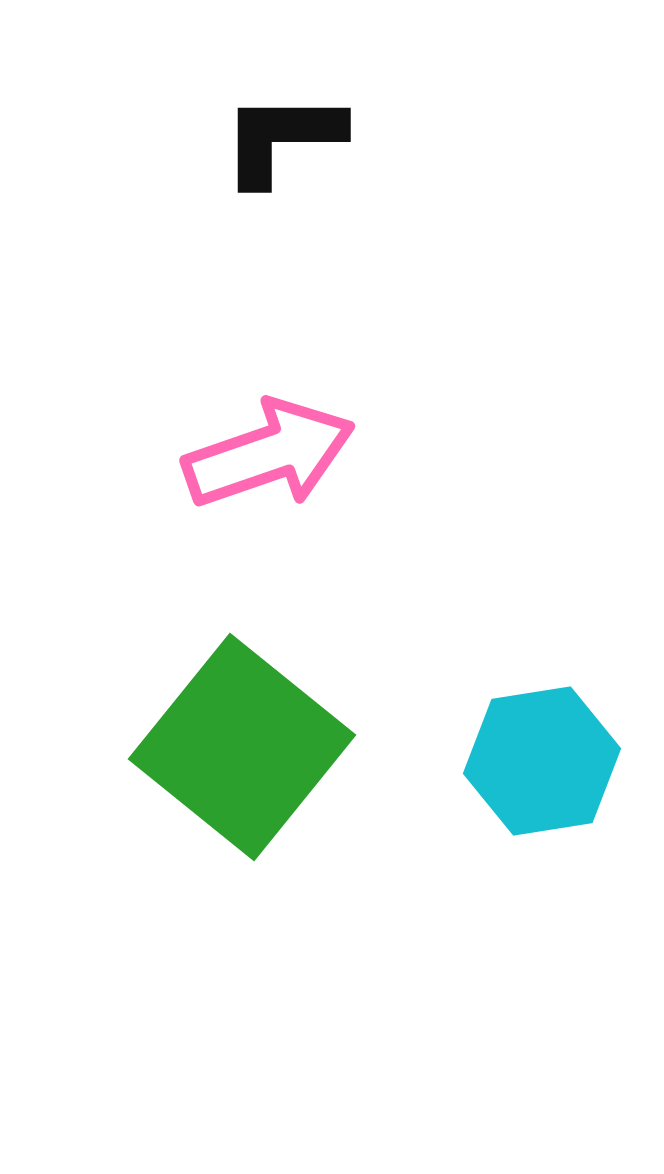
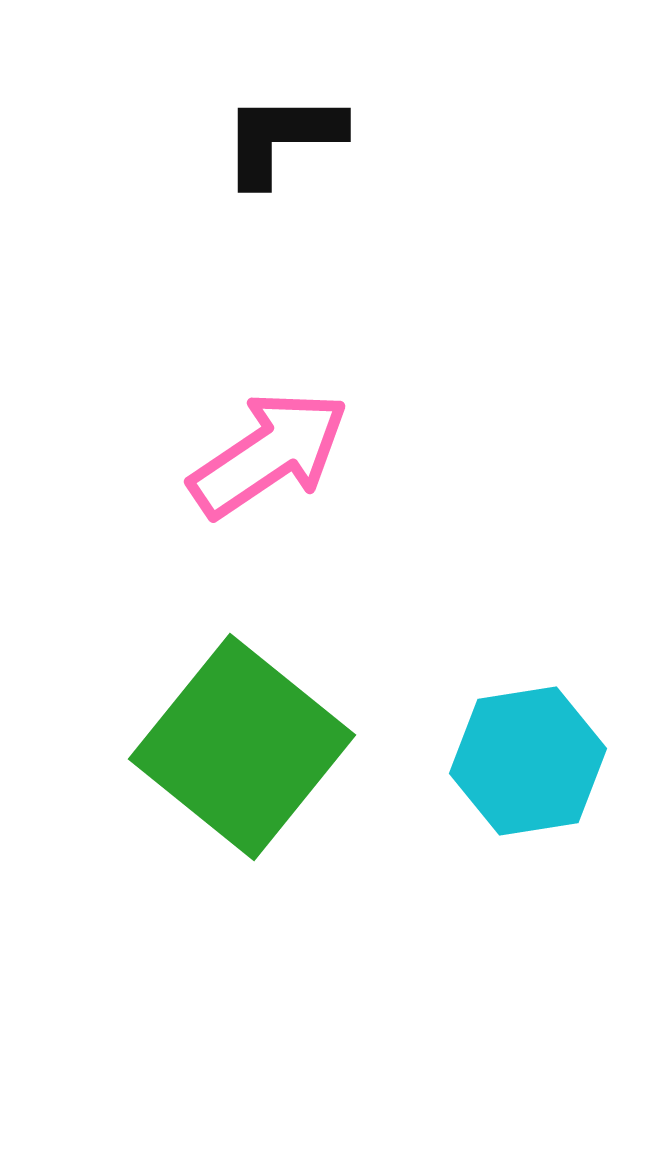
pink arrow: rotated 15 degrees counterclockwise
cyan hexagon: moved 14 px left
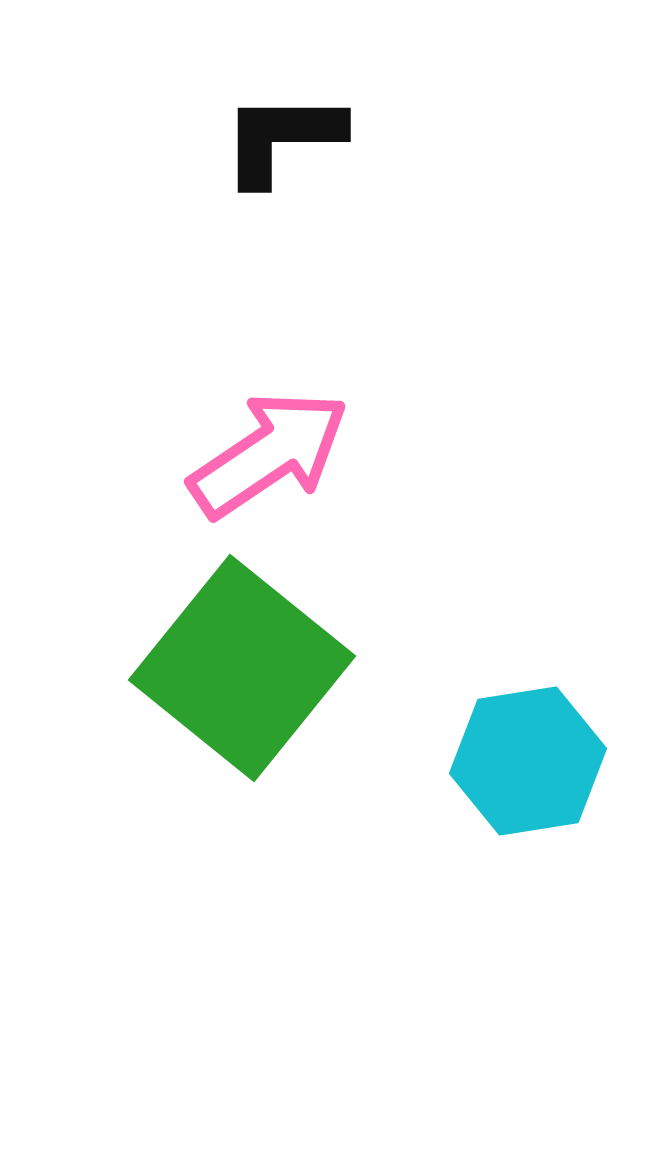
green square: moved 79 px up
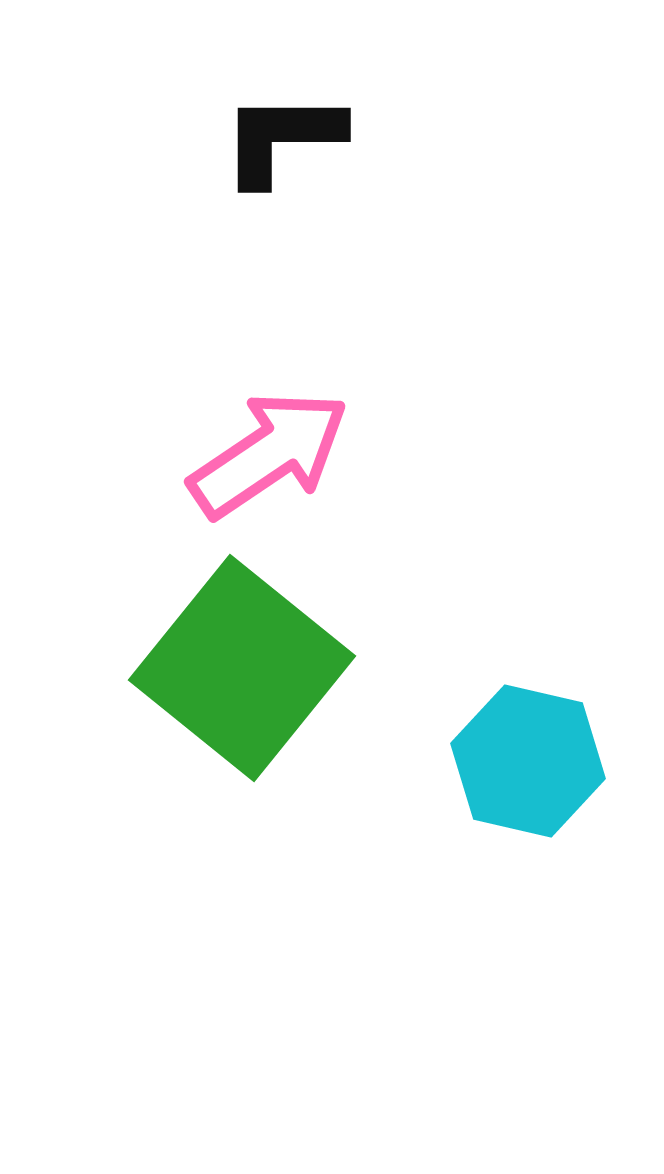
cyan hexagon: rotated 22 degrees clockwise
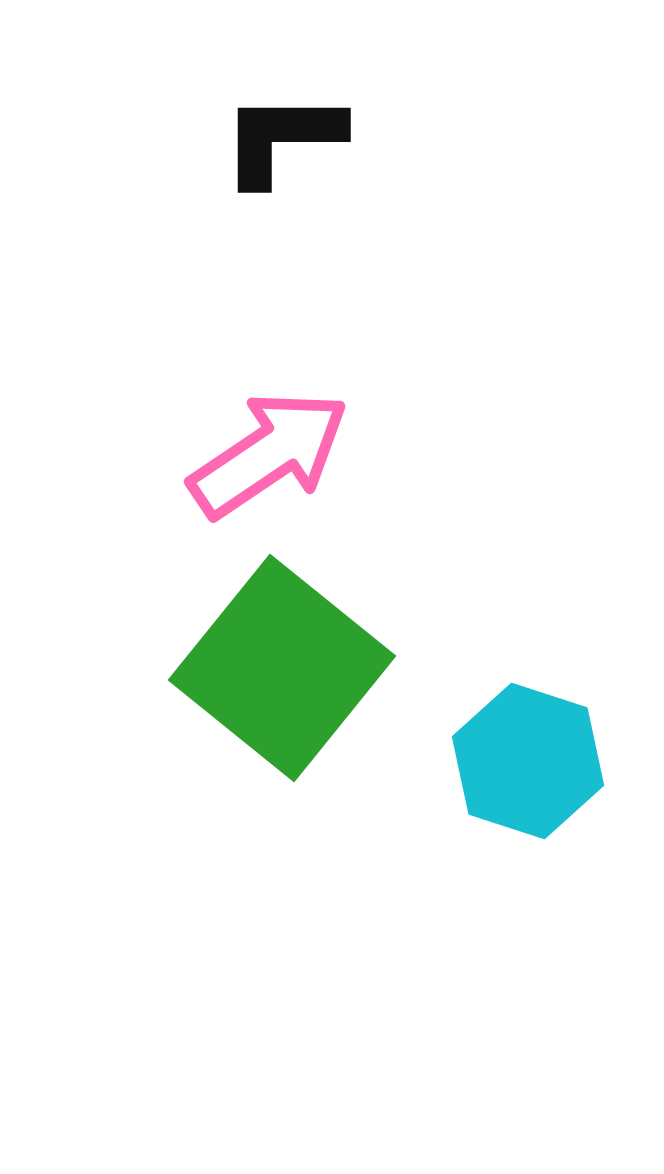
green square: moved 40 px right
cyan hexagon: rotated 5 degrees clockwise
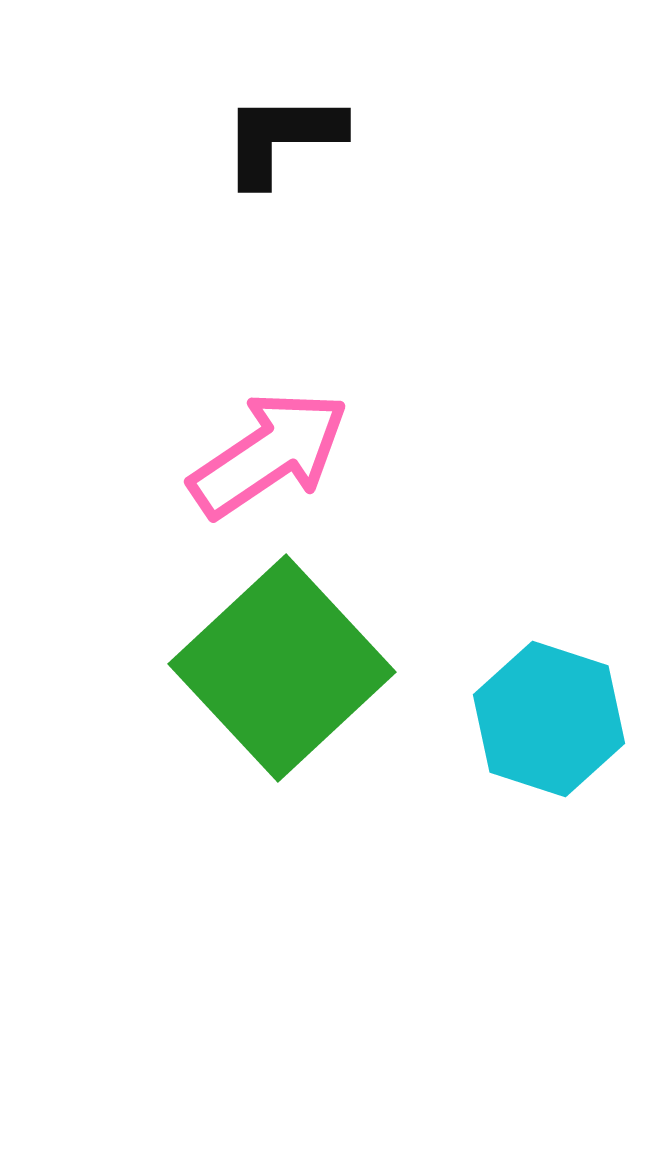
green square: rotated 8 degrees clockwise
cyan hexagon: moved 21 px right, 42 px up
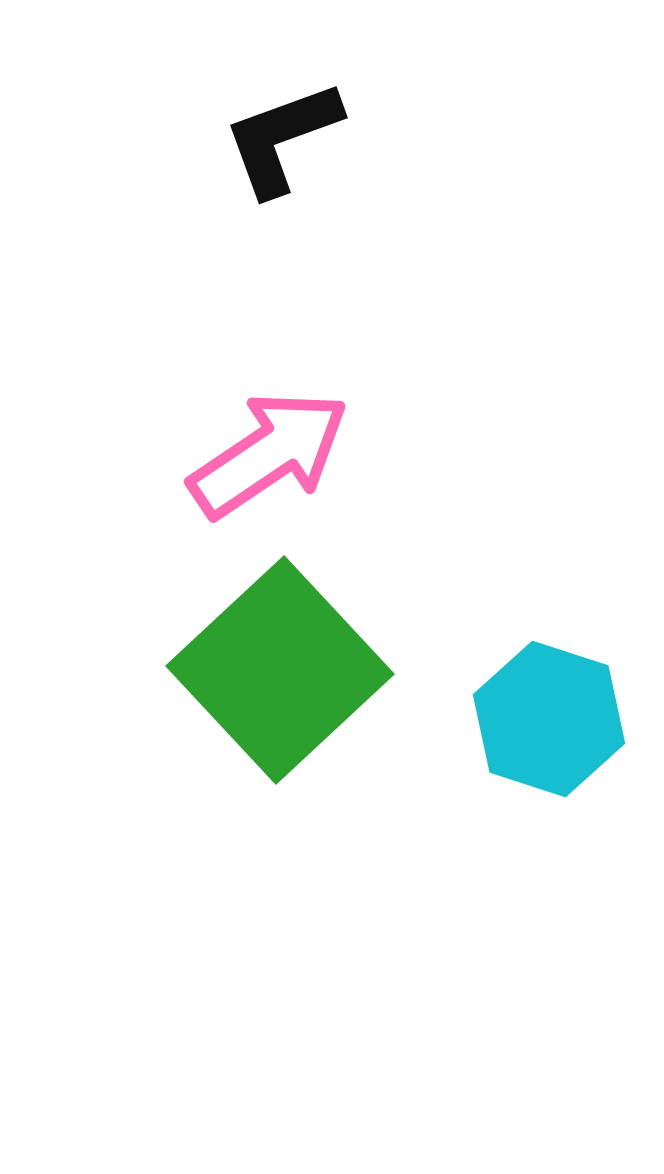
black L-shape: rotated 20 degrees counterclockwise
green square: moved 2 px left, 2 px down
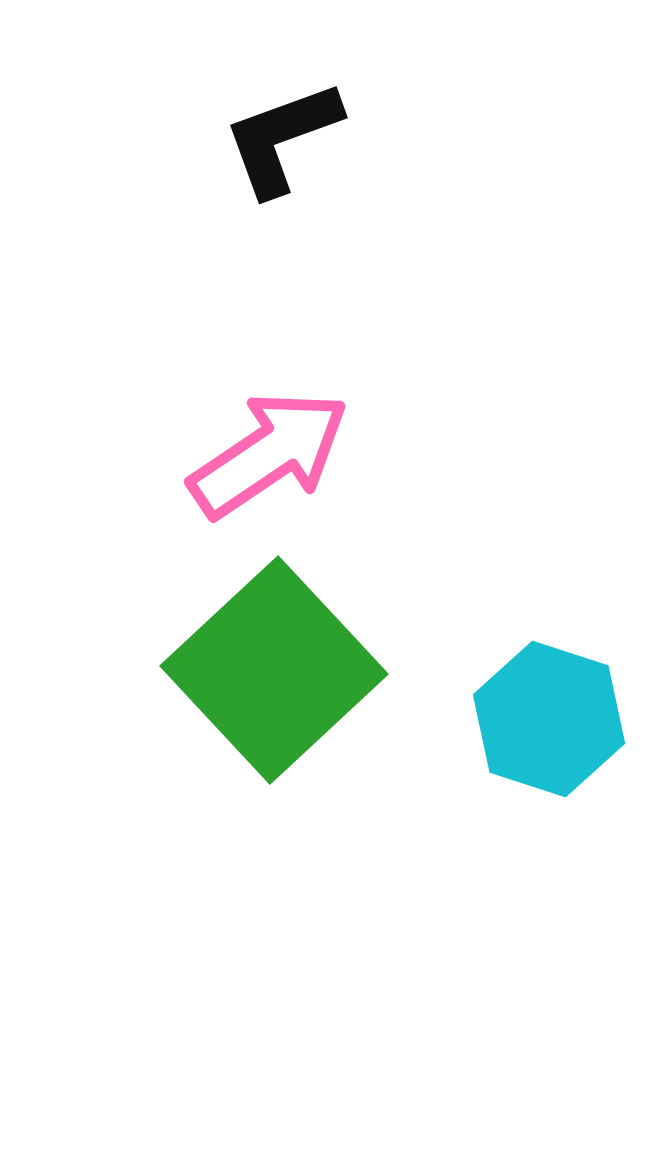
green square: moved 6 px left
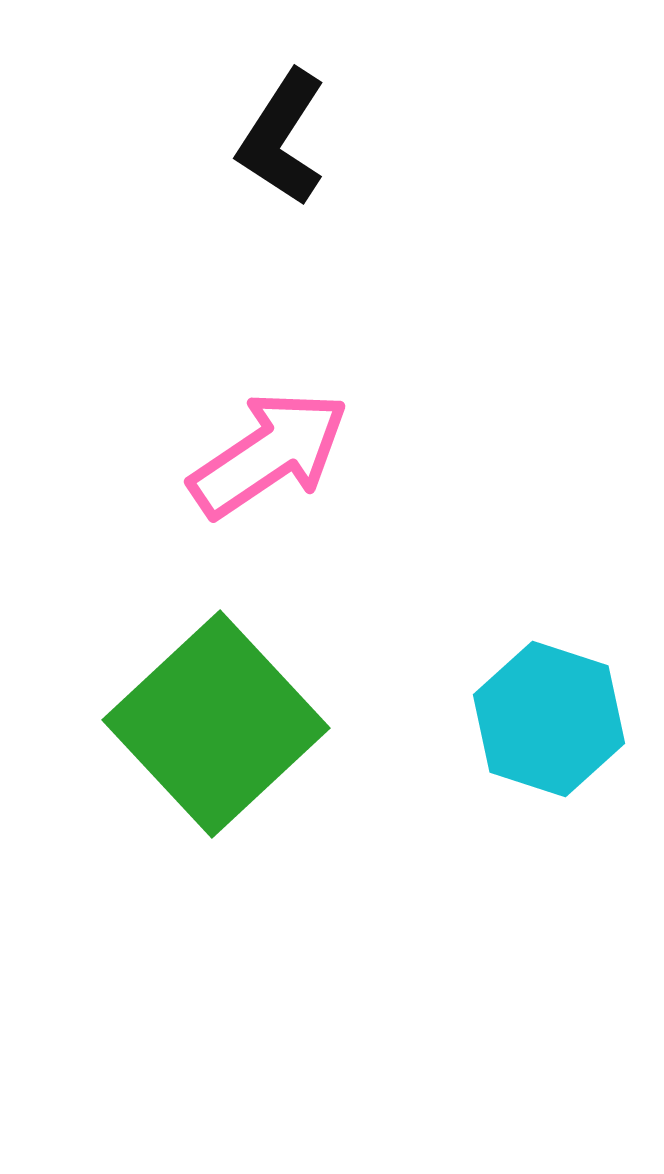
black L-shape: rotated 37 degrees counterclockwise
green square: moved 58 px left, 54 px down
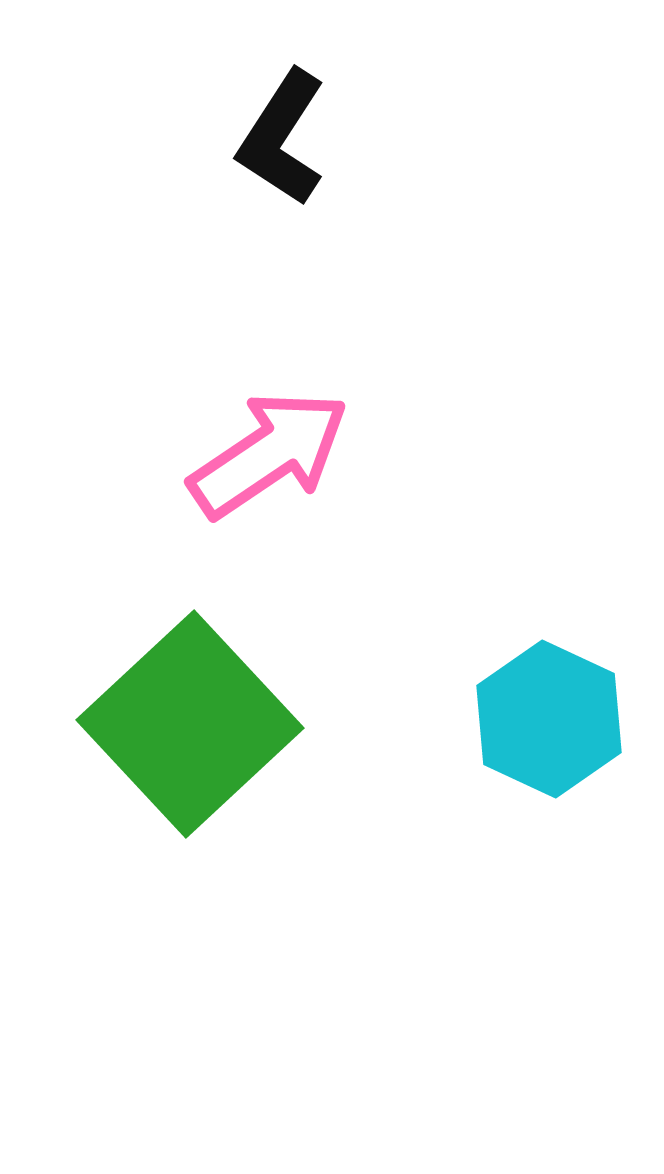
cyan hexagon: rotated 7 degrees clockwise
green square: moved 26 px left
